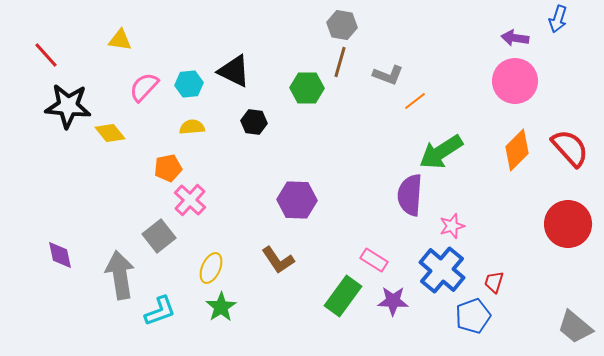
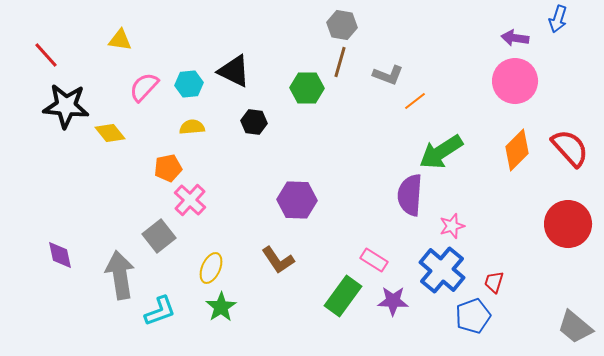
black star: moved 2 px left
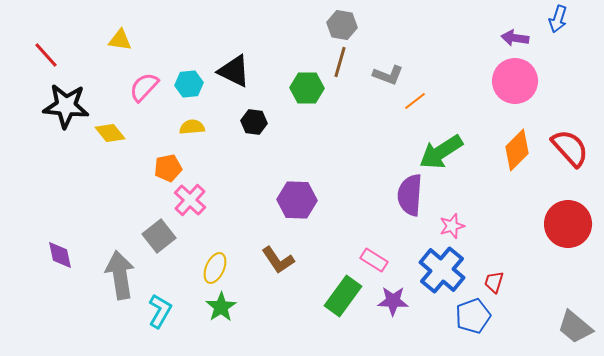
yellow ellipse: moved 4 px right
cyan L-shape: rotated 40 degrees counterclockwise
